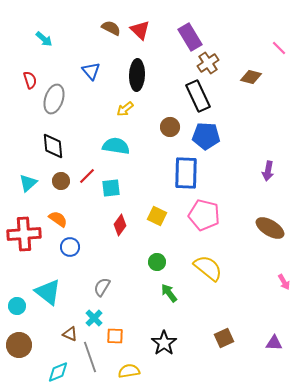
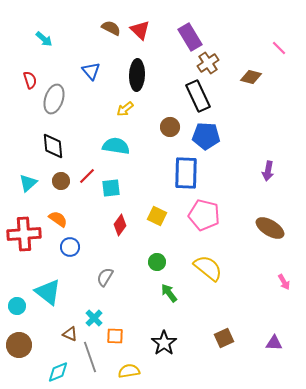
gray semicircle at (102, 287): moved 3 px right, 10 px up
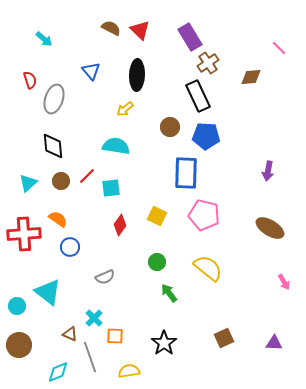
brown diamond at (251, 77): rotated 20 degrees counterclockwise
gray semicircle at (105, 277): rotated 144 degrees counterclockwise
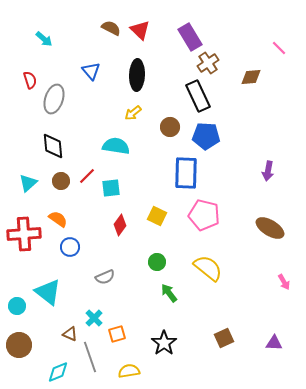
yellow arrow at (125, 109): moved 8 px right, 4 px down
orange square at (115, 336): moved 2 px right, 2 px up; rotated 18 degrees counterclockwise
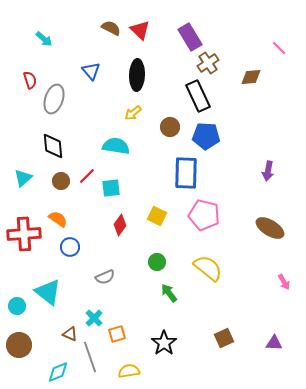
cyan triangle at (28, 183): moved 5 px left, 5 px up
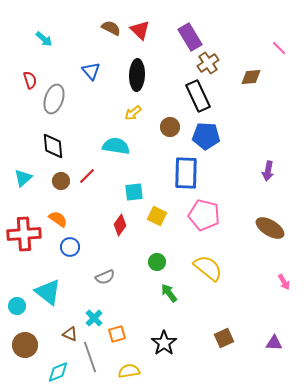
cyan square at (111, 188): moved 23 px right, 4 px down
brown circle at (19, 345): moved 6 px right
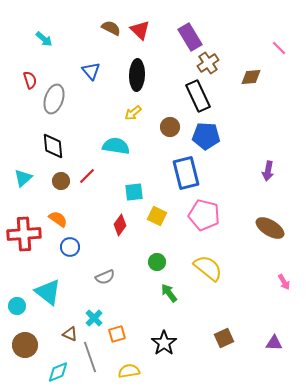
blue rectangle at (186, 173): rotated 16 degrees counterclockwise
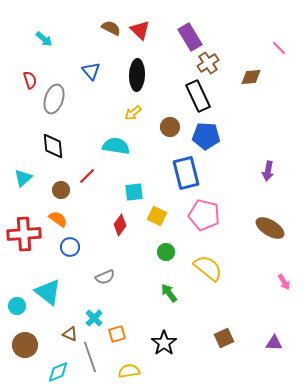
brown circle at (61, 181): moved 9 px down
green circle at (157, 262): moved 9 px right, 10 px up
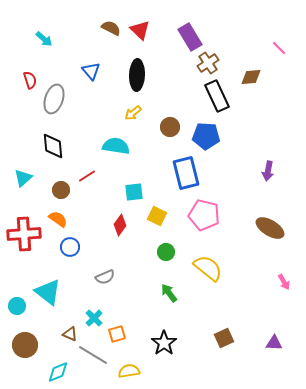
black rectangle at (198, 96): moved 19 px right
red line at (87, 176): rotated 12 degrees clockwise
gray line at (90, 357): moved 3 px right, 2 px up; rotated 40 degrees counterclockwise
